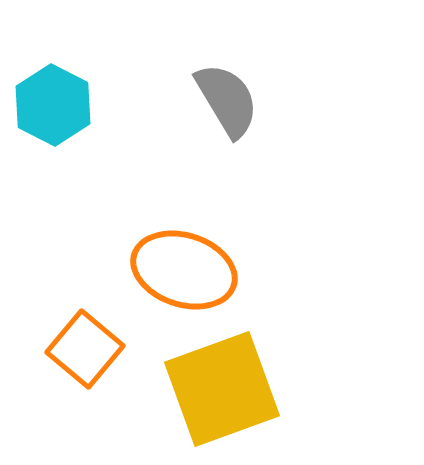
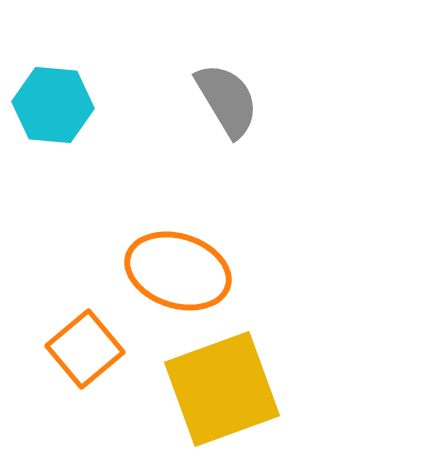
cyan hexagon: rotated 22 degrees counterclockwise
orange ellipse: moved 6 px left, 1 px down
orange square: rotated 10 degrees clockwise
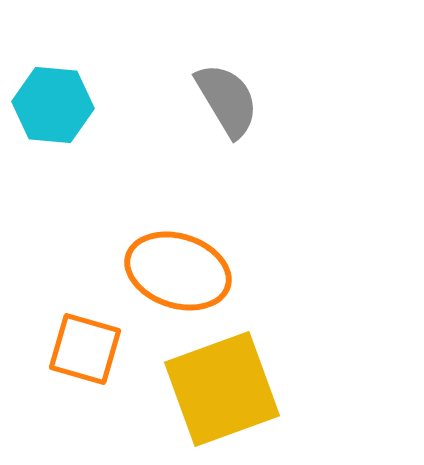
orange square: rotated 34 degrees counterclockwise
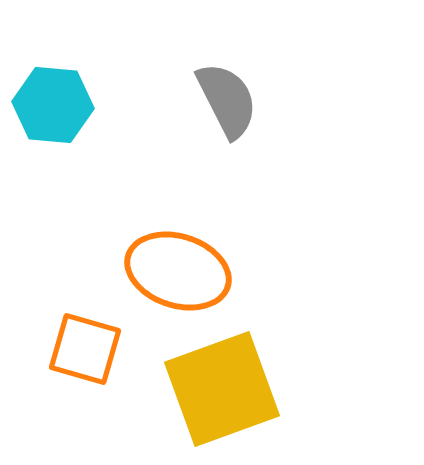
gray semicircle: rotated 4 degrees clockwise
